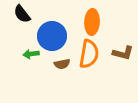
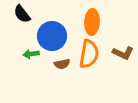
brown L-shape: rotated 10 degrees clockwise
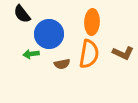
blue circle: moved 3 px left, 2 px up
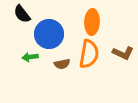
green arrow: moved 1 px left, 3 px down
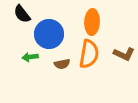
brown L-shape: moved 1 px right, 1 px down
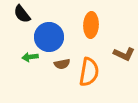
orange ellipse: moved 1 px left, 3 px down
blue circle: moved 3 px down
orange semicircle: moved 18 px down
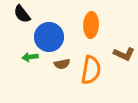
orange semicircle: moved 2 px right, 2 px up
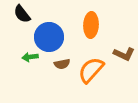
orange semicircle: rotated 148 degrees counterclockwise
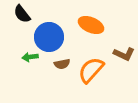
orange ellipse: rotated 70 degrees counterclockwise
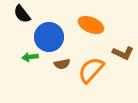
brown L-shape: moved 1 px left, 1 px up
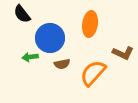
orange ellipse: moved 1 px left, 1 px up; rotated 75 degrees clockwise
blue circle: moved 1 px right, 1 px down
orange semicircle: moved 2 px right, 3 px down
